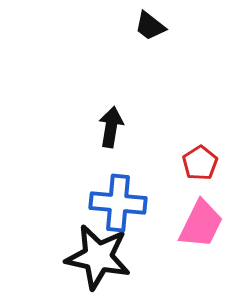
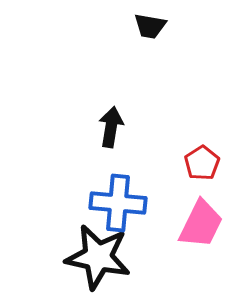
black trapezoid: rotated 28 degrees counterclockwise
red pentagon: moved 2 px right
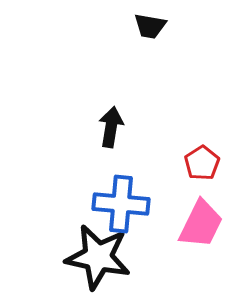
blue cross: moved 3 px right, 1 px down
